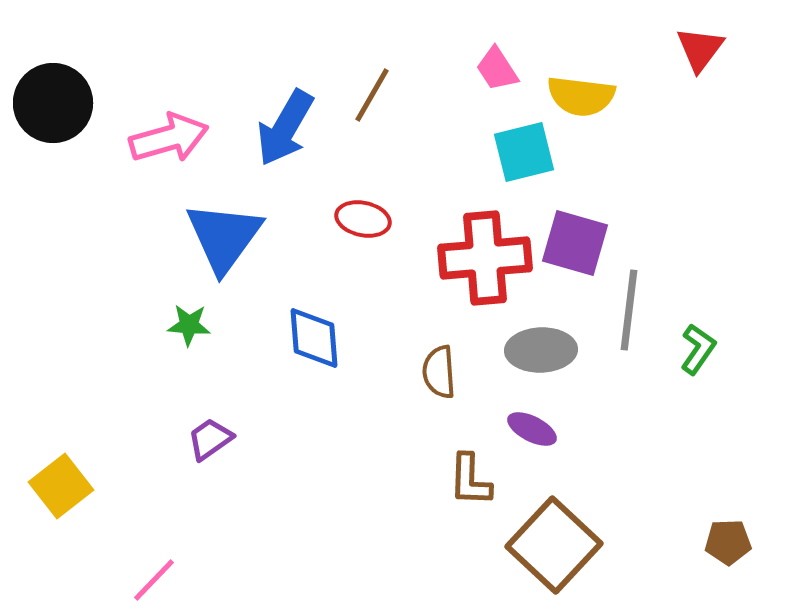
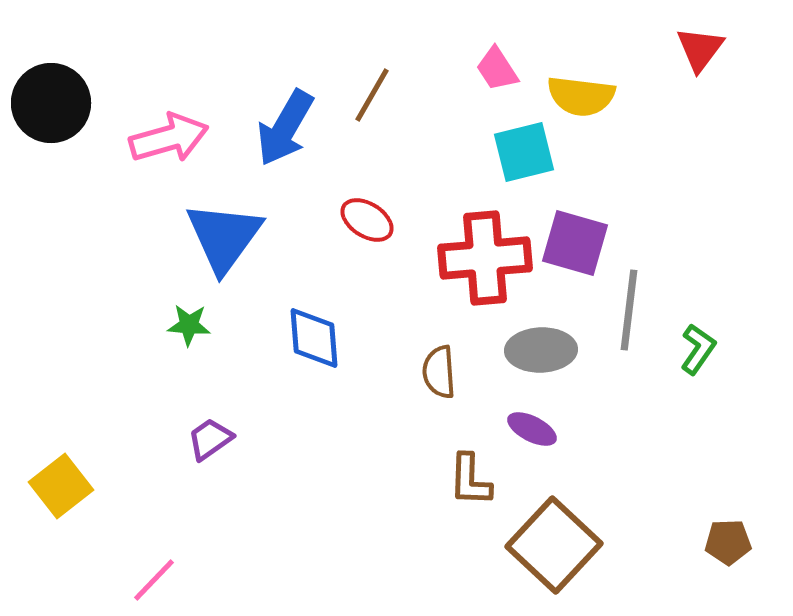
black circle: moved 2 px left
red ellipse: moved 4 px right, 1 px down; rotated 20 degrees clockwise
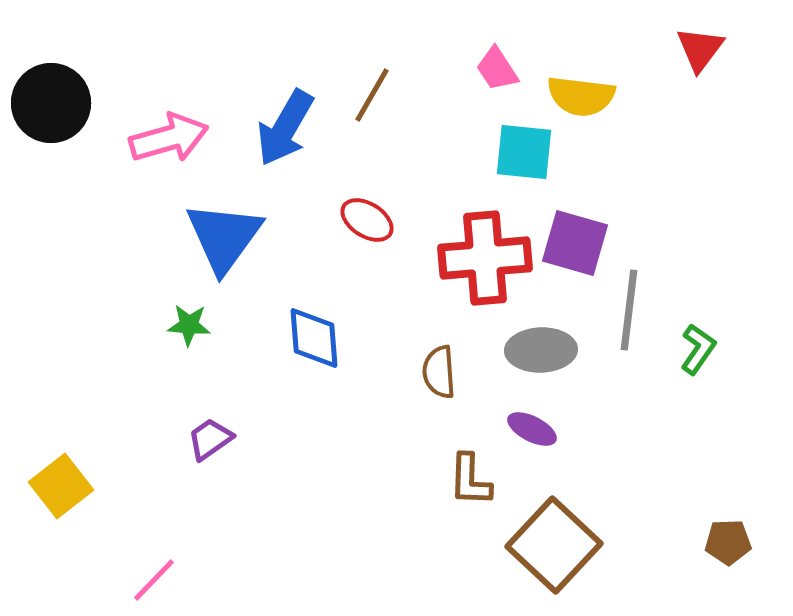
cyan square: rotated 20 degrees clockwise
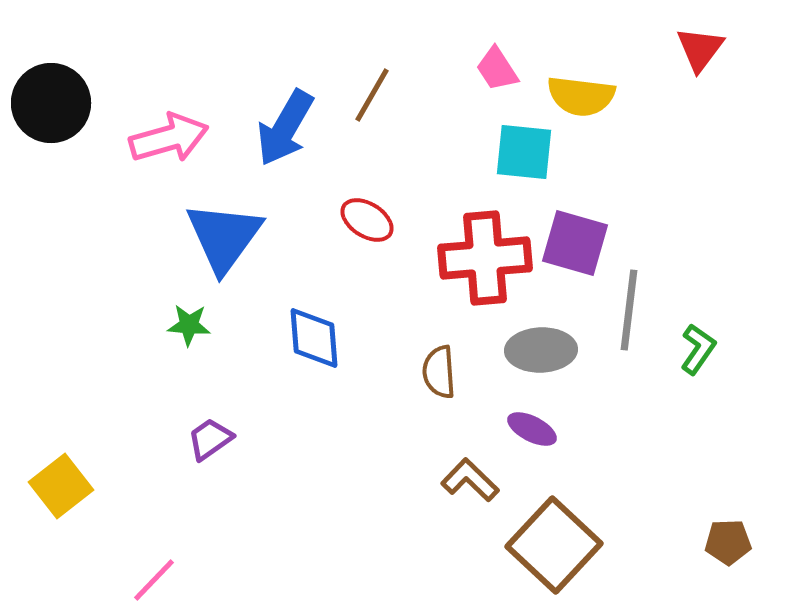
brown L-shape: rotated 132 degrees clockwise
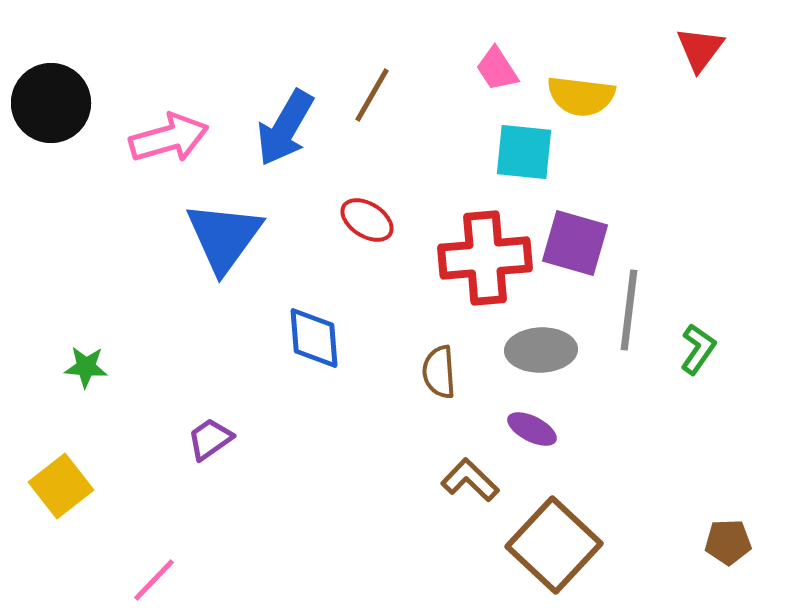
green star: moved 103 px left, 42 px down
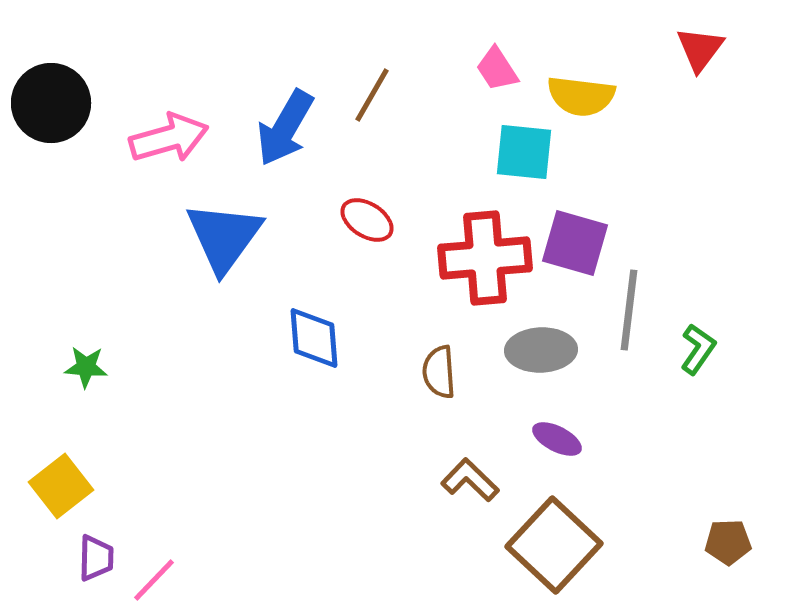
purple ellipse: moved 25 px right, 10 px down
purple trapezoid: moved 114 px left, 119 px down; rotated 126 degrees clockwise
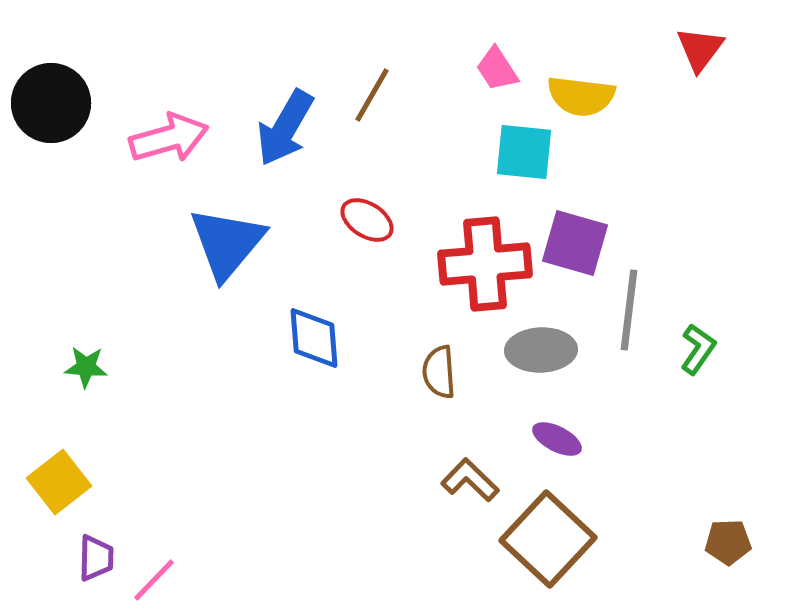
blue triangle: moved 3 px right, 6 px down; rotated 4 degrees clockwise
red cross: moved 6 px down
yellow square: moved 2 px left, 4 px up
brown square: moved 6 px left, 6 px up
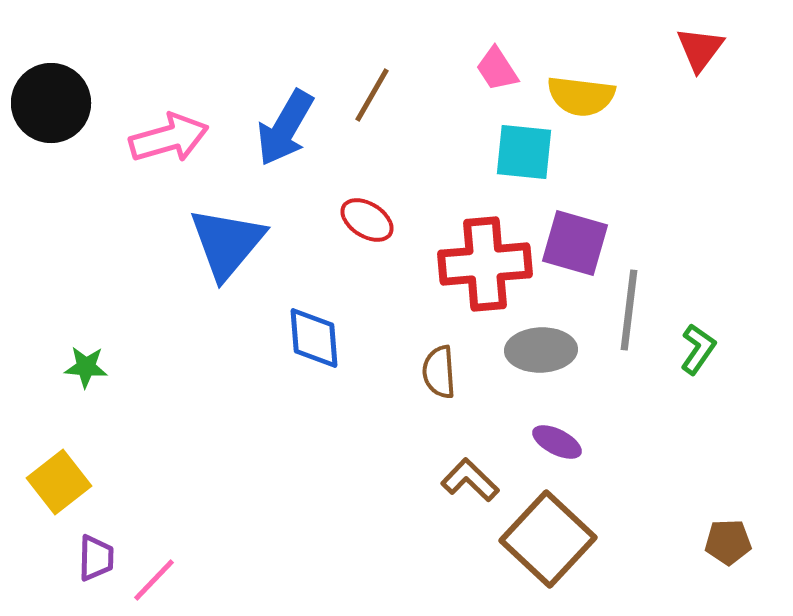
purple ellipse: moved 3 px down
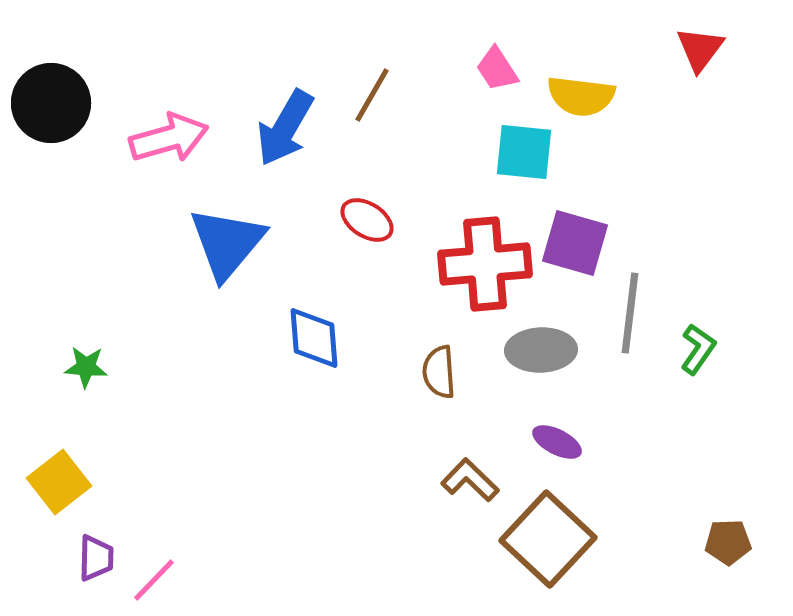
gray line: moved 1 px right, 3 px down
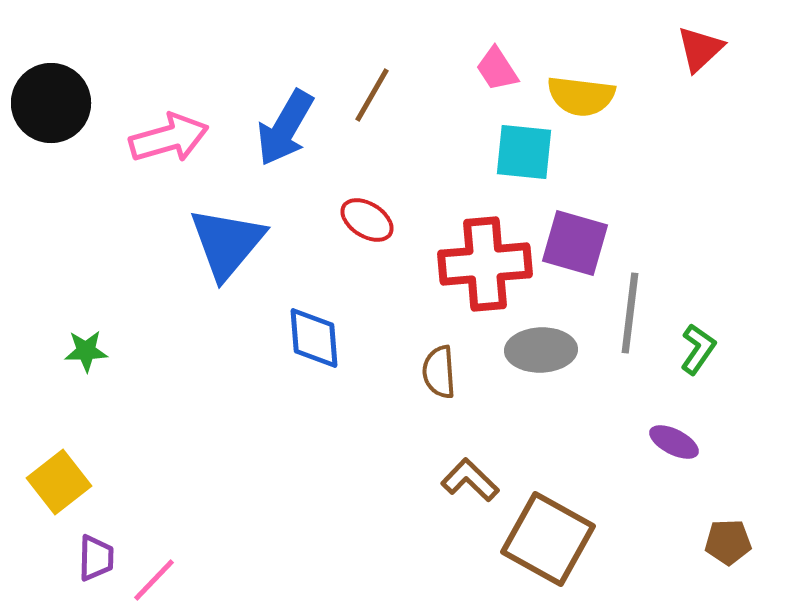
red triangle: rotated 10 degrees clockwise
green star: moved 16 px up; rotated 6 degrees counterclockwise
purple ellipse: moved 117 px right
brown square: rotated 14 degrees counterclockwise
